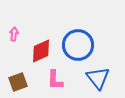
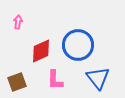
pink arrow: moved 4 px right, 12 px up
brown square: moved 1 px left
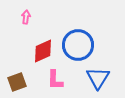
pink arrow: moved 8 px right, 5 px up
red diamond: moved 2 px right
blue triangle: rotated 10 degrees clockwise
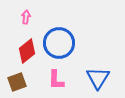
blue circle: moved 19 px left, 2 px up
red diamond: moved 16 px left; rotated 15 degrees counterclockwise
pink L-shape: moved 1 px right
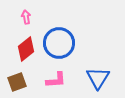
pink arrow: rotated 16 degrees counterclockwise
red diamond: moved 1 px left, 2 px up
pink L-shape: rotated 95 degrees counterclockwise
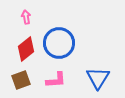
brown square: moved 4 px right, 2 px up
